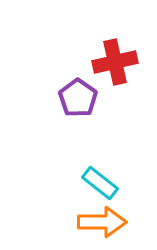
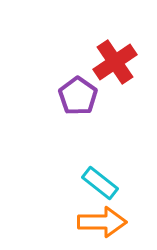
red cross: rotated 21 degrees counterclockwise
purple pentagon: moved 2 px up
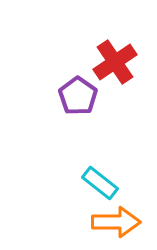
orange arrow: moved 14 px right
